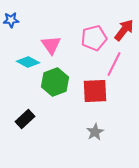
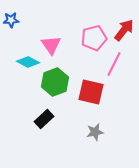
red square: moved 4 px left, 1 px down; rotated 16 degrees clockwise
black rectangle: moved 19 px right
gray star: rotated 18 degrees clockwise
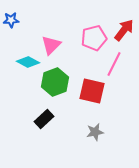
pink triangle: rotated 20 degrees clockwise
red square: moved 1 px right, 1 px up
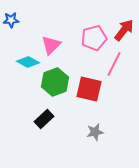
red square: moved 3 px left, 2 px up
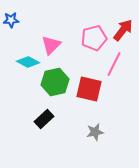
red arrow: moved 1 px left
green hexagon: rotated 8 degrees clockwise
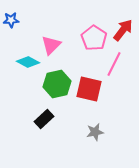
pink pentagon: rotated 25 degrees counterclockwise
green hexagon: moved 2 px right, 2 px down
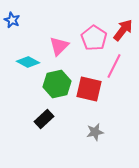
blue star: moved 1 px right; rotated 28 degrees clockwise
pink triangle: moved 8 px right, 1 px down
pink line: moved 2 px down
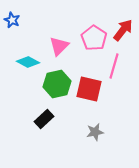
pink line: rotated 10 degrees counterclockwise
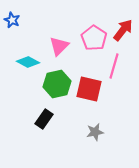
black rectangle: rotated 12 degrees counterclockwise
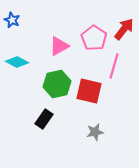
red arrow: moved 1 px right, 1 px up
pink triangle: rotated 15 degrees clockwise
cyan diamond: moved 11 px left
red square: moved 2 px down
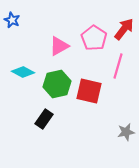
cyan diamond: moved 6 px right, 10 px down
pink line: moved 4 px right
gray star: moved 31 px right
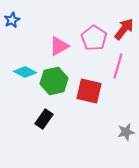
blue star: rotated 21 degrees clockwise
cyan diamond: moved 2 px right
green hexagon: moved 3 px left, 3 px up
